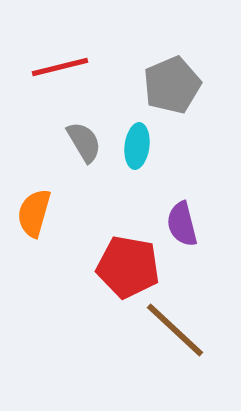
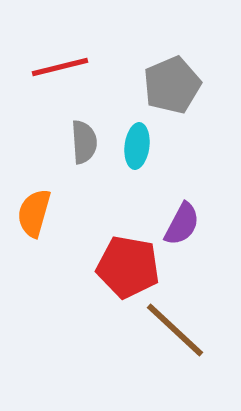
gray semicircle: rotated 27 degrees clockwise
purple semicircle: rotated 138 degrees counterclockwise
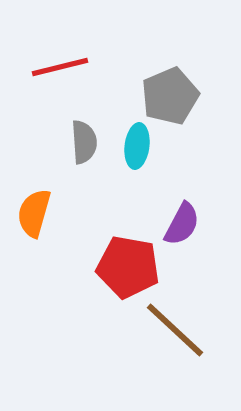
gray pentagon: moved 2 px left, 11 px down
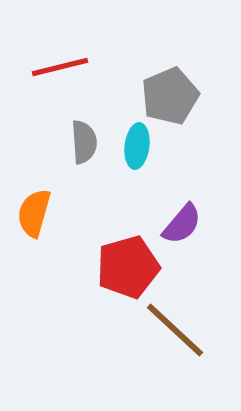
purple semicircle: rotated 12 degrees clockwise
red pentagon: rotated 26 degrees counterclockwise
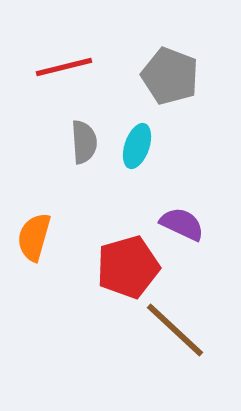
red line: moved 4 px right
gray pentagon: moved 20 px up; rotated 28 degrees counterclockwise
cyan ellipse: rotated 12 degrees clockwise
orange semicircle: moved 24 px down
purple semicircle: rotated 105 degrees counterclockwise
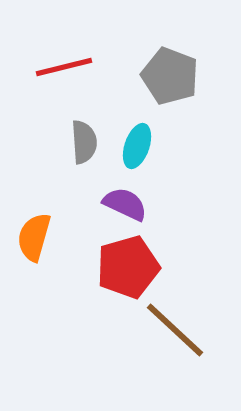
purple semicircle: moved 57 px left, 20 px up
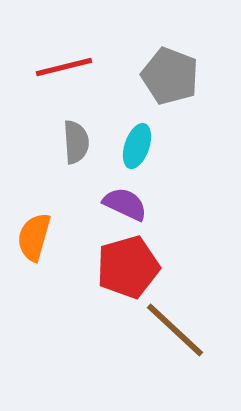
gray semicircle: moved 8 px left
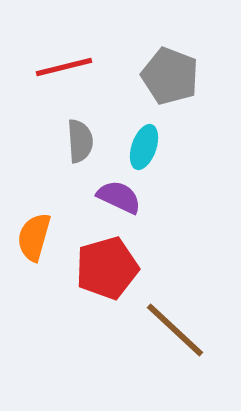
gray semicircle: moved 4 px right, 1 px up
cyan ellipse: moved 7 px right, 1 px down
purple semicircle: moved 6 px left, 7 px up
red pentagon: moved 21 px left, 1 px down
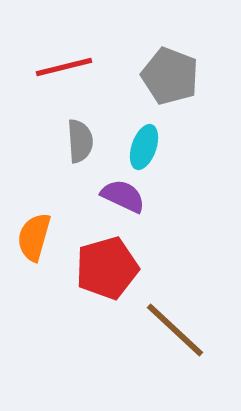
purple semicircle: moved 4 px right, 1 px up
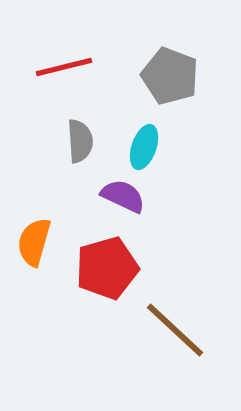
orange semicircle: moved 5 px down
